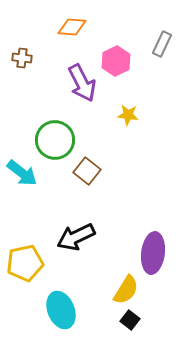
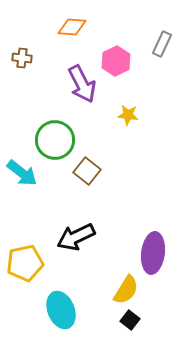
purple arrow: moved 1 px down
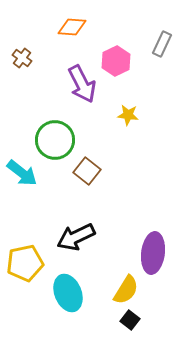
brown cross: rotated 30 degrees clockwise
cyan ellipse: moved 7 px right, 17 px up
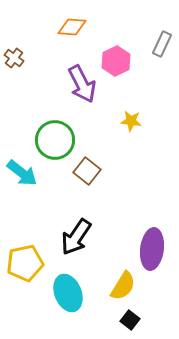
brown cross: moved 8 px left
yellow star: moved 3 px right, 6 px down
black arrow: rotated 30 degrees counterclockwise
purple ellipse: moved 1 px left, 4 px up
yellow semicircle: moved 3 px left, 4 px up
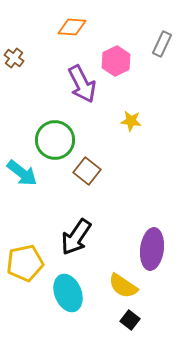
yellow semicircle: rotated 92 degrees clockwise
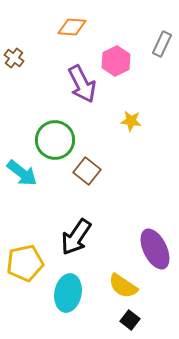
purple ellipse: moved 3 px right; rotated 33 degrees counterclockwise
cyan ellipse: rotated 33 degrees clockwise
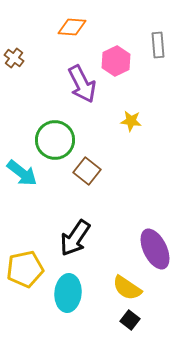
gray rectangle: moved 4 px left, 1 px down; rotated 30 degrees counterclockwise
black arrow: moved 1 px left, 1 px down
yellow pentagon: moved 6 px down
yellow semicircle: moved 4 px right, 2 px down
cyan ellipse: rotated 6 degrees counterclockwise
